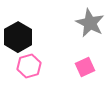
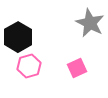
pink square: moved 8 px left, 1 px down
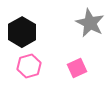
black hexagon: moved 4 px right, 5 px up
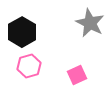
pink square: moved 7 px down
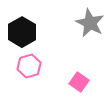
pink square: moved 2 px right, 7 px down; rotated 30 degrees counterclockwise
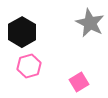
pink square: rotated 24 degrees clockwise
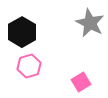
pink square: moved 2 px right
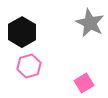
pink square: moved 3 px right, 1 px down
